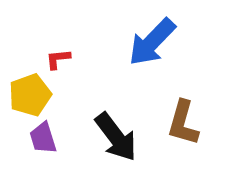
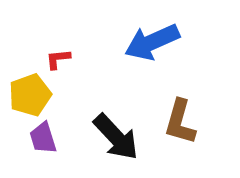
blue arrow: rotated 22 degrees clockwise
brown L-shape: moved 3 px left, 1 px up
black arrow: rotated 6 degrees counterclockwise
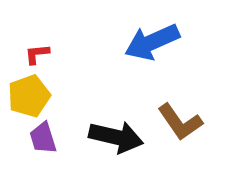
red L-shape: moved 21 px left, 5 px up
yellow pentagon: moved 1 px left, 1 px down
brown L-shape: rotated 51 degrees counterclockwise
black arrow: rotated 34 degrees counterclockwise
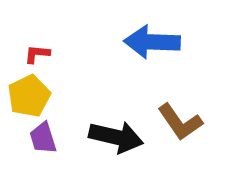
blue arrow: rotated 26 degrees clockwise
red L-shape: rotated 12 degrees clockwise
yellow pentagon: rotated 6 degrees counterclockwise
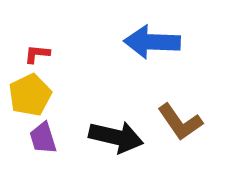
yellow pentagon: moved 1 px right, 1 px up
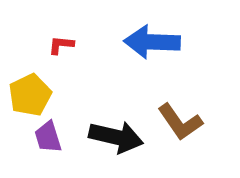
red L-shape: moved 24 px right, 9 px up
purple trapezoid: moved 5 px right, 1 px up
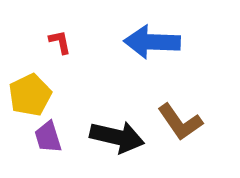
red L-shape: moved 1 px left, 3 px up; rotated 72 degrees clockwise
black arrow: moved 1 px right
